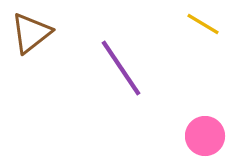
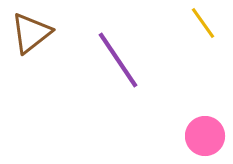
yellow line: moved 1 px up; rotated 24 degrees clockwise
purple line: moved 3 px left, 8 px up
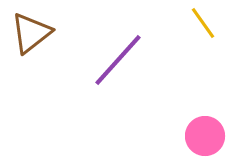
purple line: rotated 76 degrees clockwise
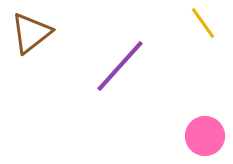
purple line: moved 2 px right, 6 px down
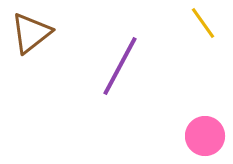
purple line: rotated 14 degrees counterclockwise
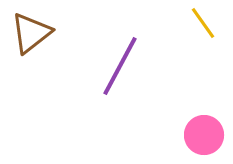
pink circle: moved 1 px left, 1 px up
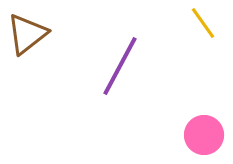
brown triangle: moved 4 px left, 1 px down
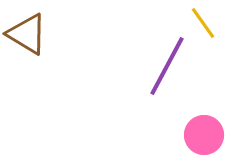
brown triangle: rotated 51 degrees counterclockwise
purple line: moved 47 px right
